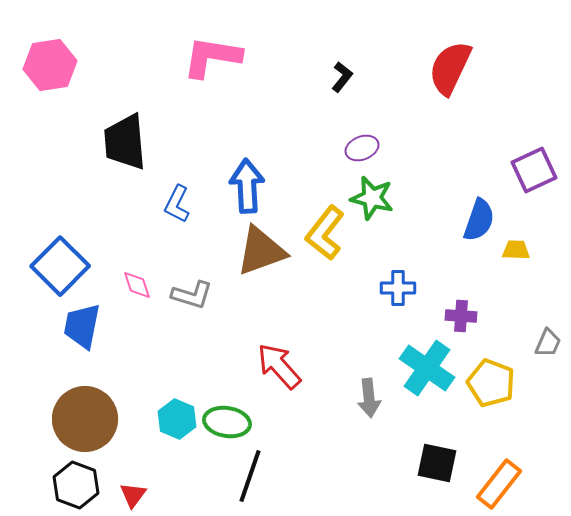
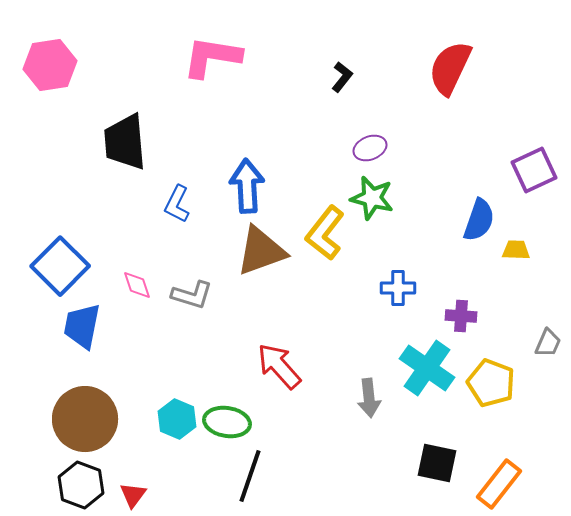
purple ellipse: moved 8 px right
black hexagon: moved 5 px right
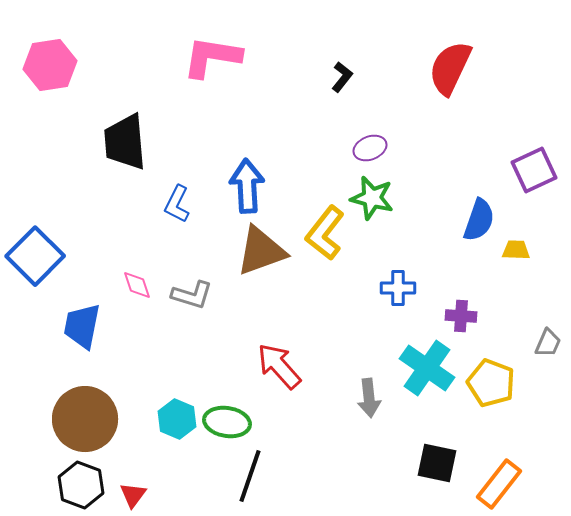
blue square: moved 25 px left, 10 px up
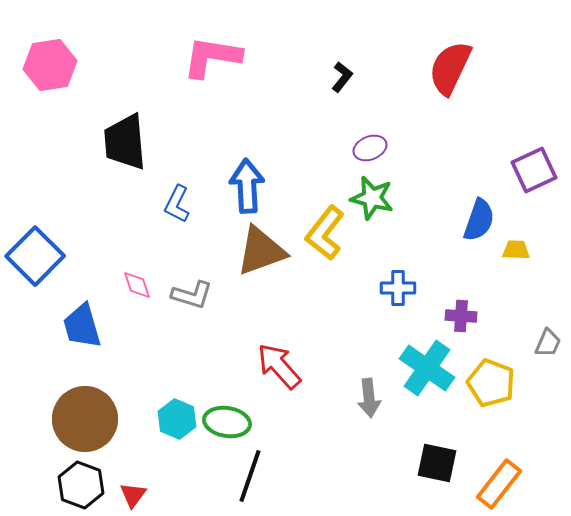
blue trapezoid: rotated 27 degrees counterclockwise
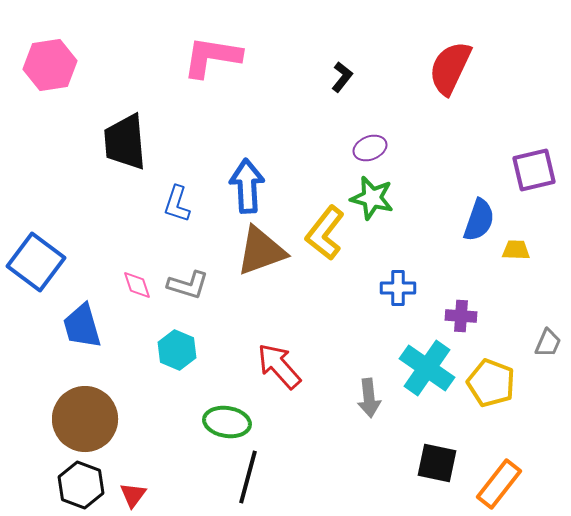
purple square: rotated 12 degrees clockwise
blue L-shape: rotated 9 degrees counterclockwise
blue square: moved 1 px right, 6 px down; rotated 8 degrees counterclockwise
gray L-shape: moved 4 px left, 10 px up
cyan hexagon: moved 69 px up
black line: moved 2 px left, 1 px down; rotated 4 degrees counterclockwise
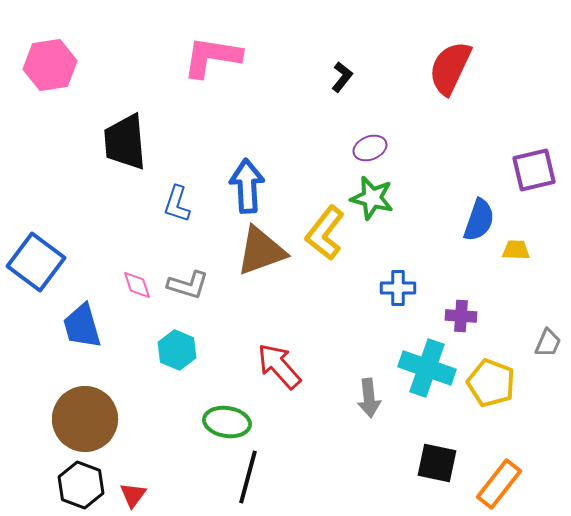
cyan cross: rotated 16 degrees counterclockwise
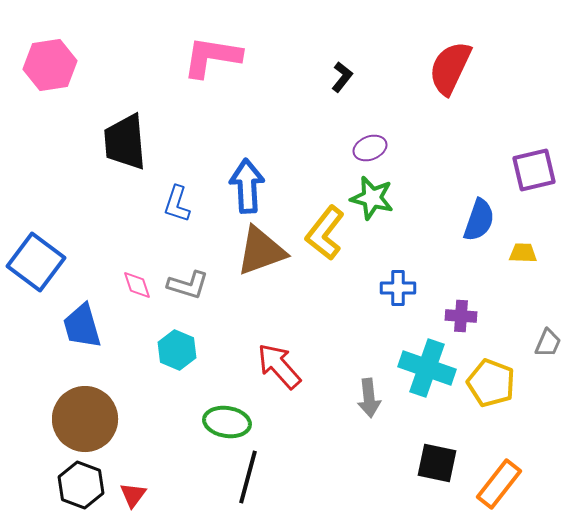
yellow trapezoid: moved 7 px right, 3 px down
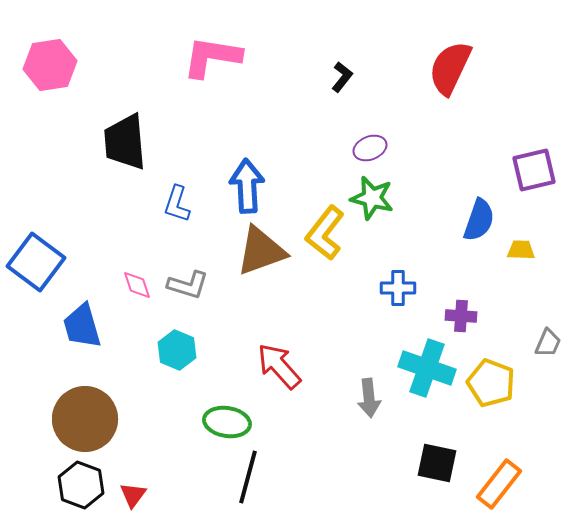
yellow trapezoid: moved 2 px left, 3 px up
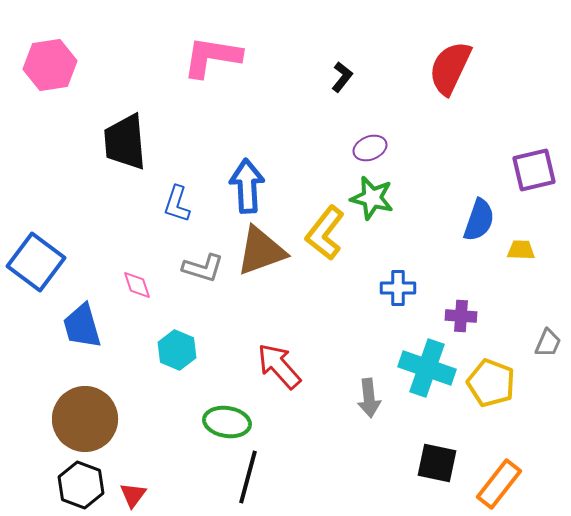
gray L-shape: moved 15 px right, 17 px up
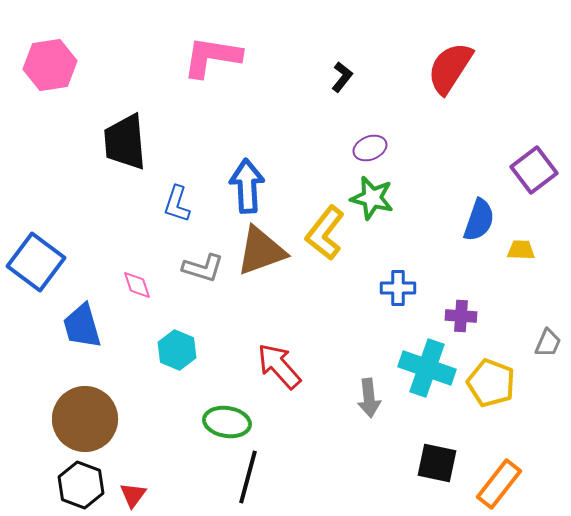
red semicircle: rotated 8 degrees clockwise
purple square: rotated 24 degrees counterclockwise
